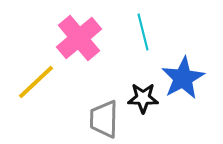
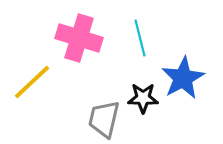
cyan line: moved 3 px left, 6 px down
pink cross: rotated 33 degrees counterclockwise
yellow line: moved 4 px left
gray trapezoid: rotated 12 degrees clockwise
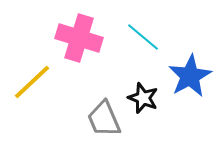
cyan line: moved 3 px right, 1 px up; rotated 36 degrees counterclockwise
blue star: moved 7 px right, 2 px up
black star: rotated 20 degrees clockwise
gray trapezoid: rotated 36 degrees counterclockwise
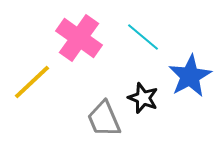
pink cross: rotated 18 degrees clockwise
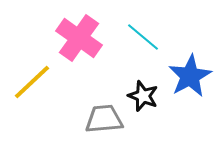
black star: moved 2 px up
gray trapezoid: rotated 108 degrees clockwise
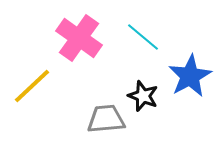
yellow line: moved 4 px down
gray trapezoid: moved 2 px right
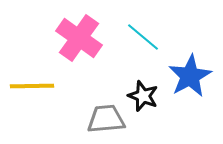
yellow line: rotated 42 degrees clockwise
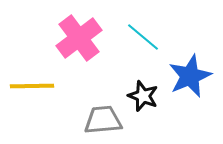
pink cross: rotated 18 degrees clockwise
blue star: rotated 6 degrees clockwise
gray trapezoid: moved 3 px left, 1 px down
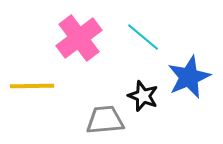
blue star: moved 1 px left, 1 px down
gray trapezoid: moved 2 px right
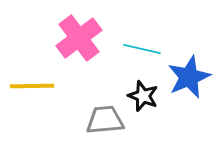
cyan line: moved 1 px left, 12 px down; rotated 27 degrees counterclockwise
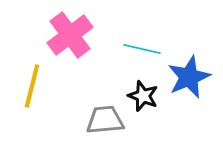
pink cross: moved 9 px left, 3 px up
yellow line: rotated 75 degrees counterclockwise
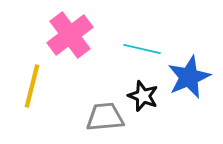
gray trapezoid: moved 3 px up
